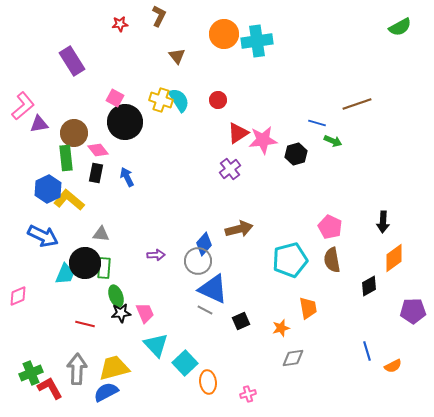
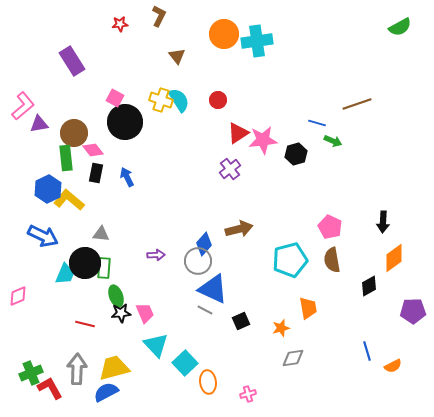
pink diamond at (98, 150): moved 5 px left
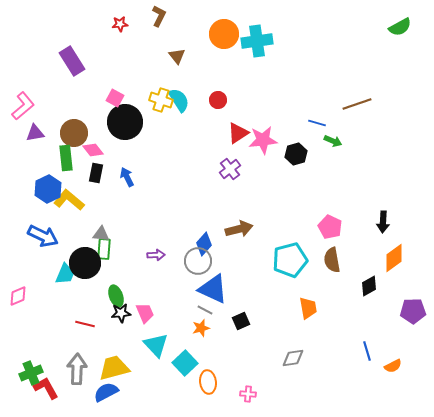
purple triangle at (39, 124): moved 4 px left, 9 px down
green rectangle at (104, 268): moved 19 px up
orange star at (281, 328): moved 80 px left
red L-shape at (50, 388): moved 4 px left
pink cross at (248, 394): rotated 21 degrees clockwise
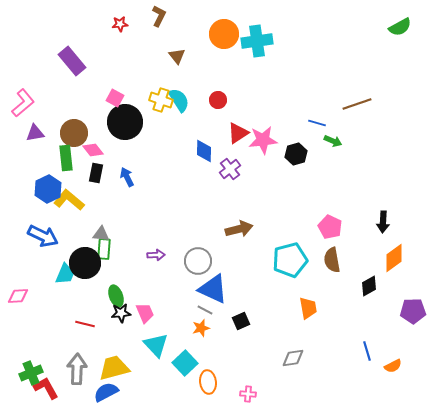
purple rectangle at (72, 61): rotated 8 degrees counterclockwise
pink L-shape at (23, 106): moved 3 px up
blue diamond at (204, 244): moved 93 px up; rotated 40 degrees counterclockwise
pink diamond at (18, 296): rotated 20 degrees clockwise
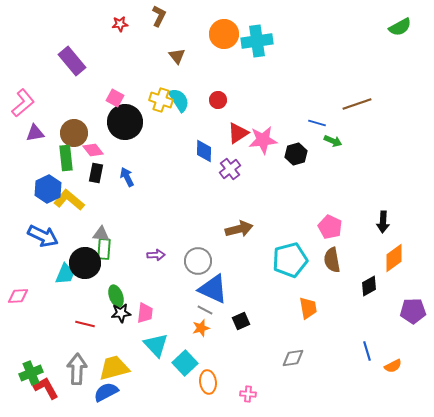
pink trapezoid at (145, 313): rotated 30 degrees clockwise
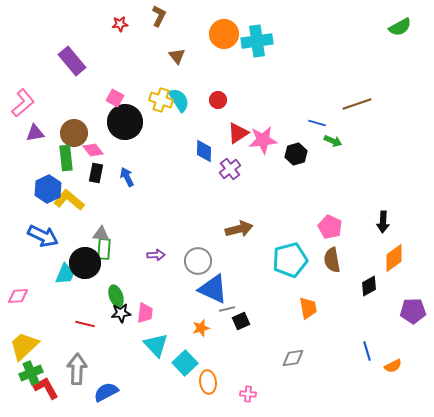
gray line at (205, 310): moved 22 px right, 1 px up; rotated 42 degrees counterclockwise
yellow trapezoid at (114, 368): moved 90 px left, 22 px up; rotated 28 degrees counterclockwise
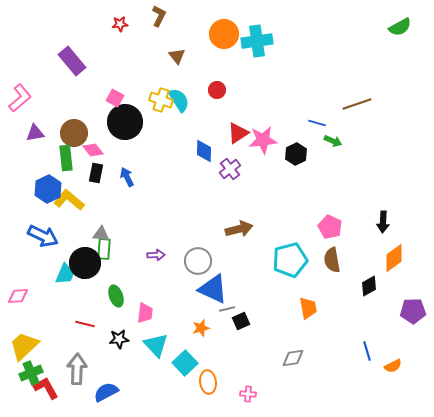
red circle at (218, 100): moved 1 px left, 10 px up
pink L-shape at (23, 103): moved 3 px left, 5 px up
black hexagon at (296, 154): rotated 10 degrees counterclockwise
black star at (121, 313): moved 2 px left, 26 px down
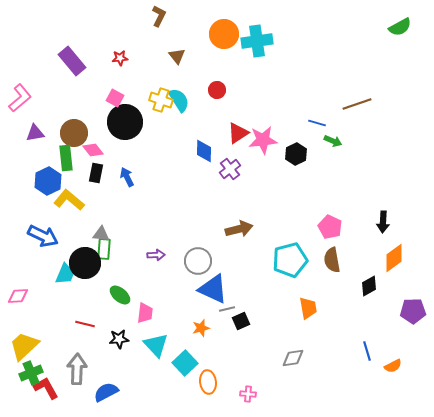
red star at (120, 24): moved 34 px down
blue hexagon at (48, 189): moved 8 px up
green ellipse at (116, 296): moved 4 px right, 1 px up; rotated 30 degrees counterclockwise
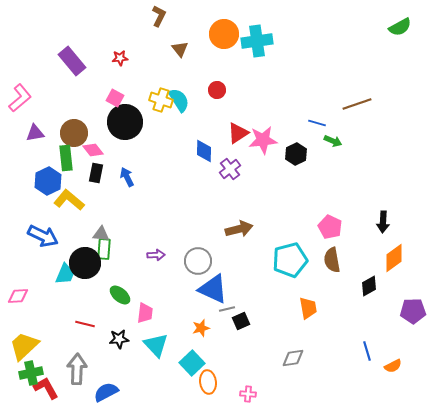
brown triangle at (177, 56): moved 3 px right, 7 px up
cyan square at (185, 363): moved 7 px right
green cross at (31, 373): rotated 10 degrees clockwise
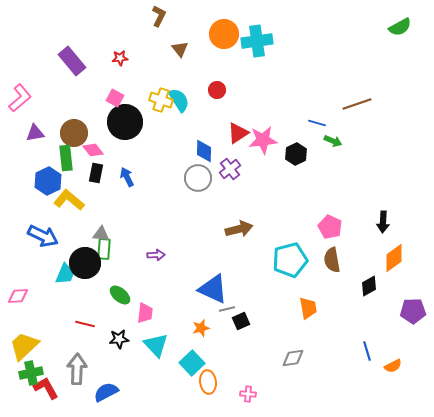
gray circle at (198, 261): moved 83 px up
